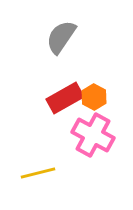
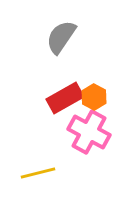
pink cross: moved 4 px left, 3 px up
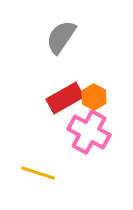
yellow line: rotated 32 degrees clockwise
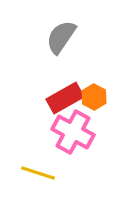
pink cross: moved 16 px left
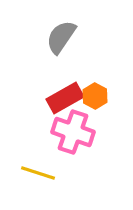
orange hexagon: moved 1 px right, 1 px up
pink cross: rotated 9 degrees counterclockwise
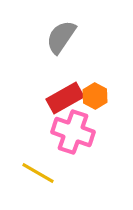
yellow line: rotated 12 degrees clockwise
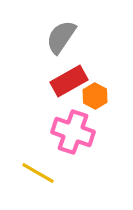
red rectangle: moved 4 px right, 17 px up
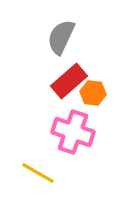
gray semicircle: rotated 9 degrees counterclockwise
red rectangle: rotated 12 degrees counterclockwise
orange hexagon: moved 2 px left, 3 px up; rotated 20 degrees counterclockwise
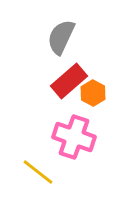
orange hexagon: rotated 20 degrees clockwise
pink cross: moved 1 px right, 5 px down
yellow line: moved 1 px up; rotated 8 degrees clockwise
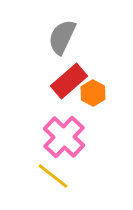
gray semicircle: moved 1 px right
pink cross: moved 10 px left; rotated 24 degrees clockwise
yellow line: moved 15 px right, 4 px down
